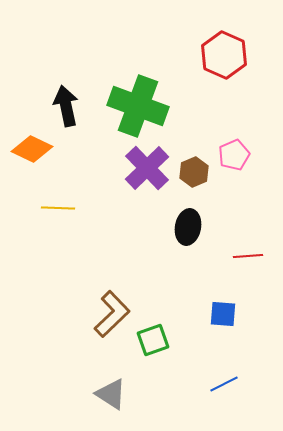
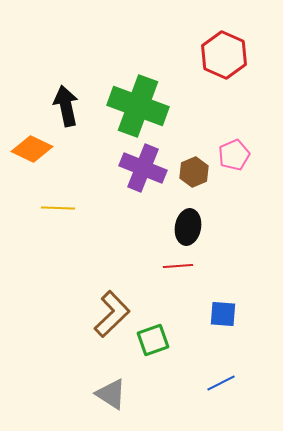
purple cross: moved 4 px left; rotated 24 degrees counterclockwise
red line: moved 70 px left, 10 px down
blue line: moved 3 px left, 1 px up
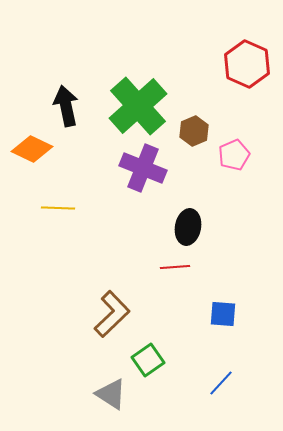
red hexagon: moved 23 px right, 9 px down
green cross: rotated 28 degrees clockwise
brown hexagon: moved 41 px up
red line: moved 3 px left, 1 px down
green square: moved 5 px left, 20 px down; rotated 16 degrees counterclockwise
blue line: rotated 20 degrees counterclockwise
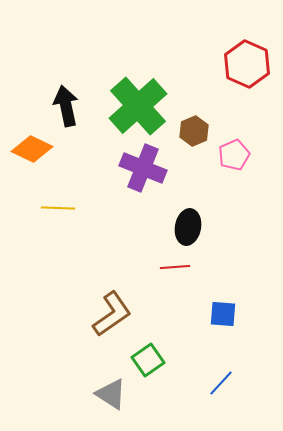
brown L-shape: rotated 9 degrees clockwise
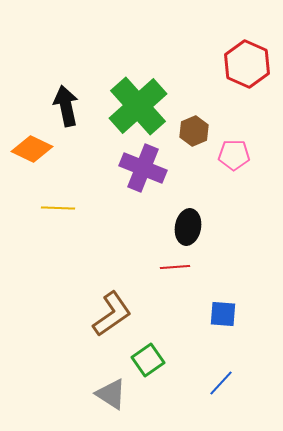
pink pentagon: rotated 24 degrees clockwise
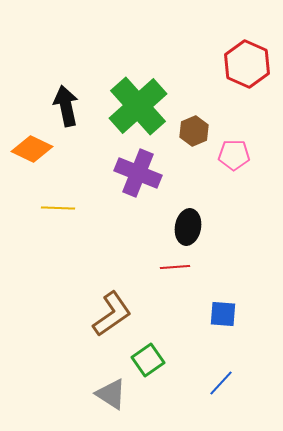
purple cross: moved 5 px left, 5 px down
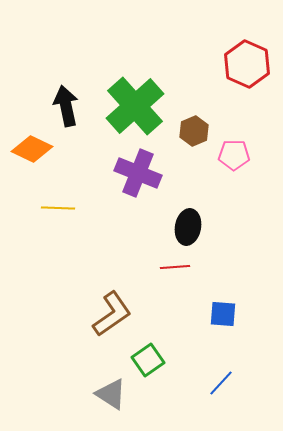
green cross: moved 3 px left
